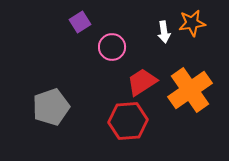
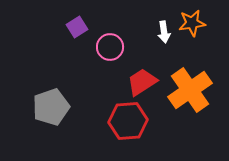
purple square: moved 3 px left, 5 px down
pink circle: moved 2 px left
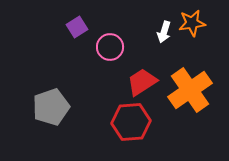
white arrow: rotated 25 degrees clockwise
red hexagon: moved 3 px right, 1 px down
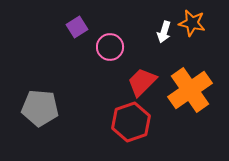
orange star: rotated 20 degrees clockwise
red trapezoid: rotated 12 degrees counterclockwise
gray pentagon: moved 11 px left, 1 px down; rotated 24 degrees clockwise
red hexagon: rotated 15 degrees counterclockwise
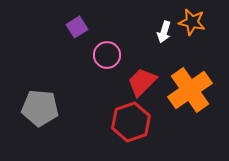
orange star: moved 1 px up
pink circle: moved 3 px left, 8 px down
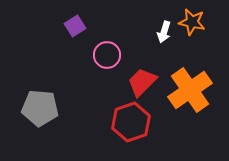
purple square: moved 2 px left, 1 px up
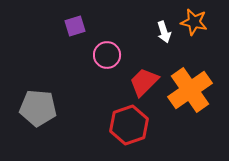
orange star: moved 2 px right
purple square: rotated 15 degrees clockwise
white arrow: rotated 35 degrees counterclockwise
red trapezoid: moved 2 px right
gray pentagon: moved 2 px left
red hexagon: moved 2 px left, 3 px down
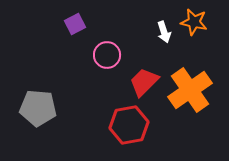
purple square: moved 2 px up; rotated 10 degrees counterclockwise
red hexagon: rotated 9 degrees clockwise
